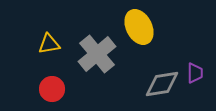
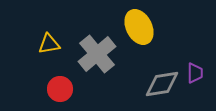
red circle: moved 8 px right
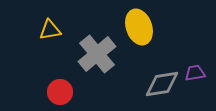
yellow ellipse: rotated 8 degrees clockwise
yellow triangle: moved 1 px right, 14 px up
purple trapezoid: rotated 100 degrees counterclockwise
red circle: moved 3 px down
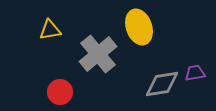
gray cross: moved 1 px right
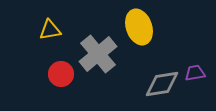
red circle: moved 1 px right, 18 px up
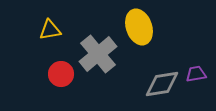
purple trapezoid: moved 1 px right, 1 px down
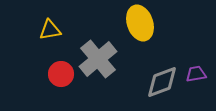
yellow ellipse: moved 1 px right, 4 px up
gray cross: moved 5 px down
gray diamond: moved 2 px up; rotated 12 degrees counterclockwise
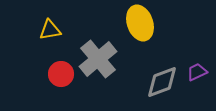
purple trapezoid: moved 1 px right, 2 px up; rotated 15 degrees counterclockwise
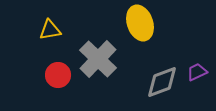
gray cross: rotated 6 degrees counterclockwise
red circle: moved 3 px left, 1 px down
